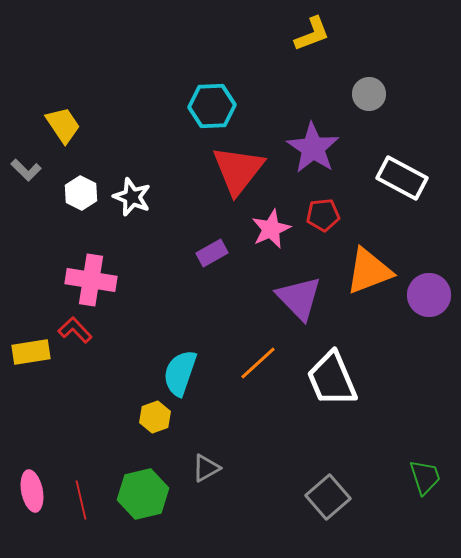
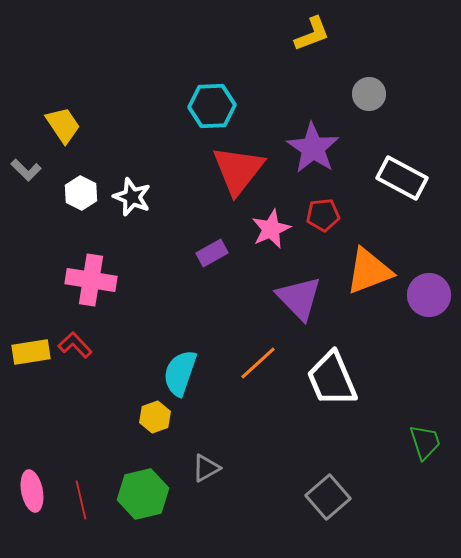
red L-shape: moved 15 px down
green trapezoid: moved 35 px up
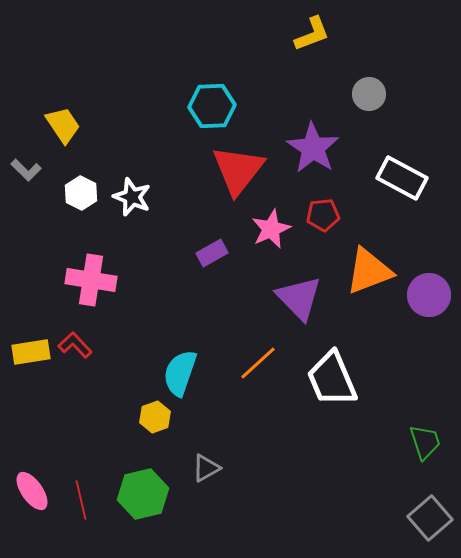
pink ellipse: rotated 24 degrees counterclockwise
gray square: moved 102 px right, 21 px down
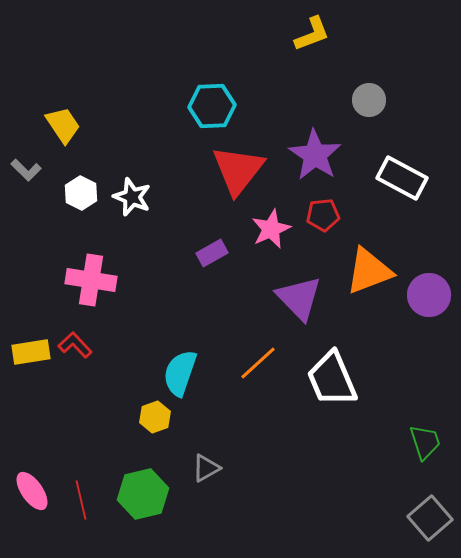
gray circle: moved 6 px down
purple star: moved 2 px right, 7 px down
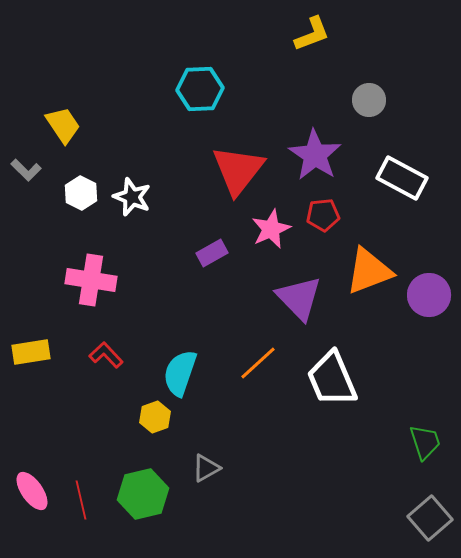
cyan hexagon: moved 12 px left, 17 px up
red L-shape: moved 31 px right, 10 px down
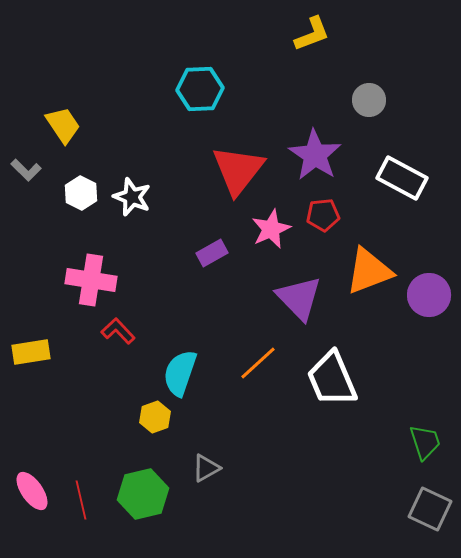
red L-shape: moved 12 px right, 24 px up
gray square: moved 9 px up; rotated 24 degrees counterclockwise
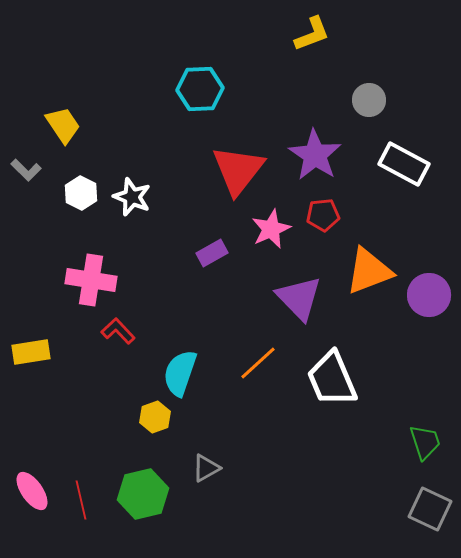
white rectangle: moved 2 px right, 14 px up
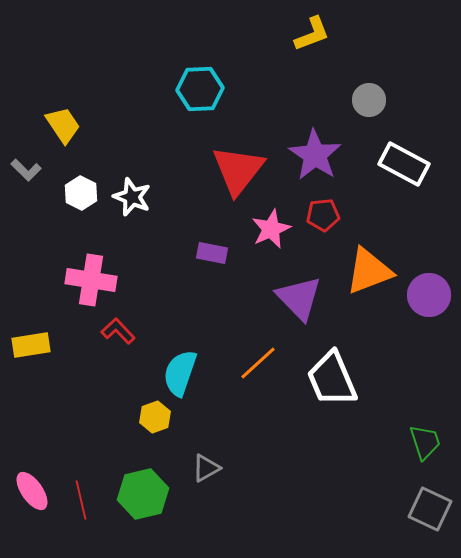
purple rectangle: rotated 40 degrees clockwise
yellow rectangle: moved 7 px up
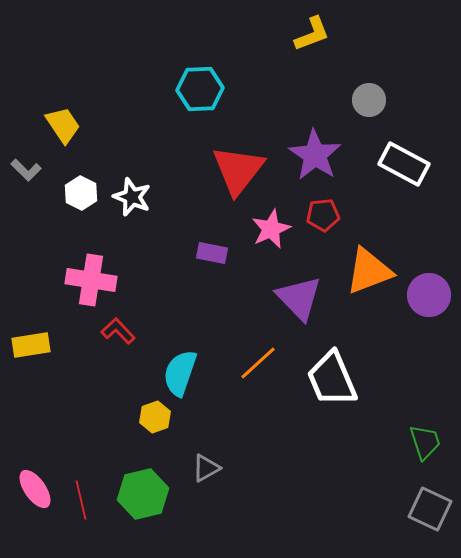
pink ellipse: moved 3 px right, 2 px up
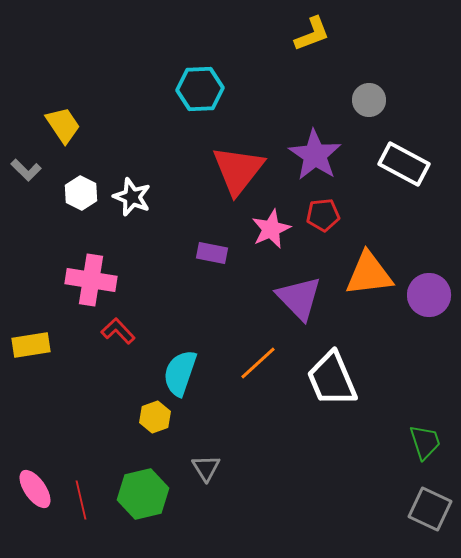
orange triangle: moved 3 px down; rotated 14 degrees clockwise
gray triangle: rotated 32 degrees counterclockwise
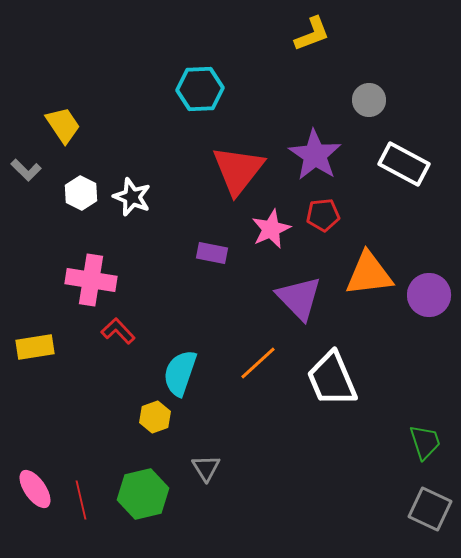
yellow rectangle: moved 4 px right, 2 px down
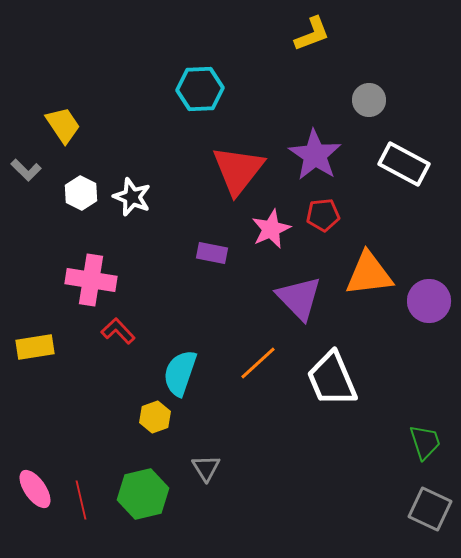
purple circle: moved 6 px down
